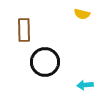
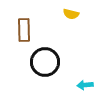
yellow semicircle: moved 11 px left
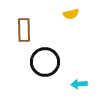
yellow semicircle: rotated 28 degrees counterclockwise
cyan arrow: moved 6 px left, 1 px up
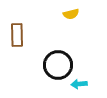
brown rectangle: moved 7 px left, 5 px down
black circle: moved 13 px right, 3 px down
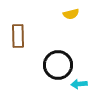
brown rectangle: moved 1 px right, 1 px down
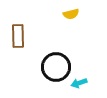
black circle: moved 2 px left, 2 px down
cyan arrow: moved 1 px up; rotated 14 degrees counterclockwise
